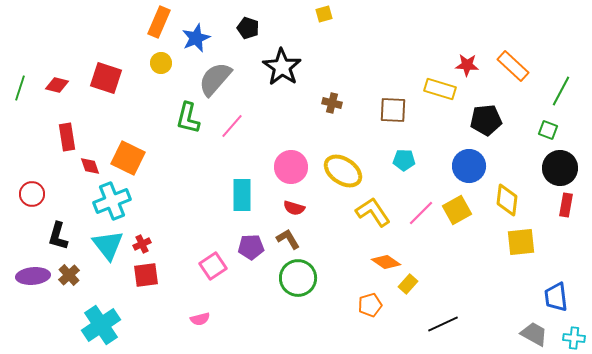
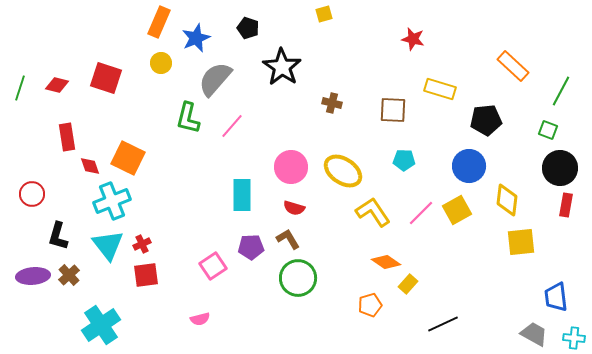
red star at (467, 65): moved 54 px left, 26 px up; rotated 10 degrees clockwise
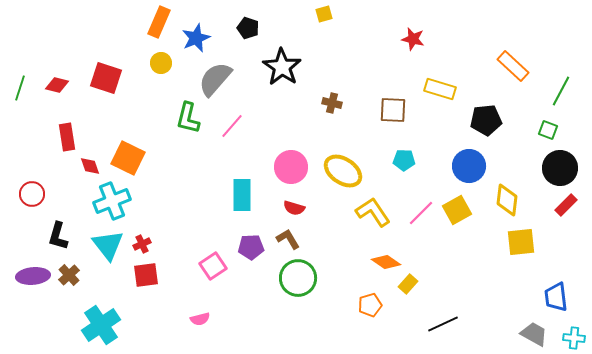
red rectangle at (566, 205): rotated 35 degrees clockwise
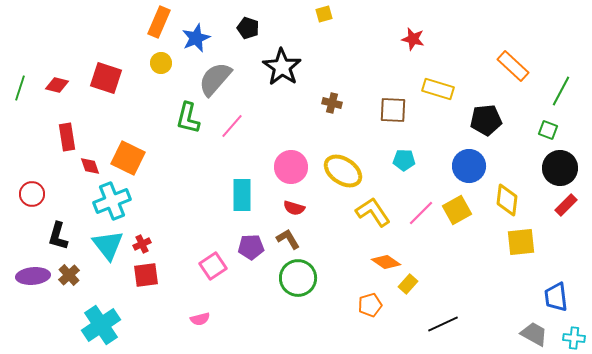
yellow rectangle at (440, 89): moved 2 px left
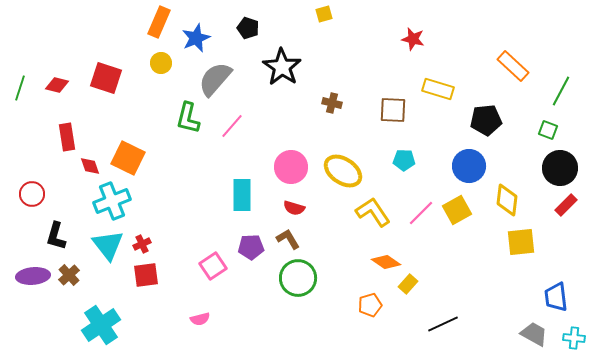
black L-shape at (58, 236): moved 2 px left
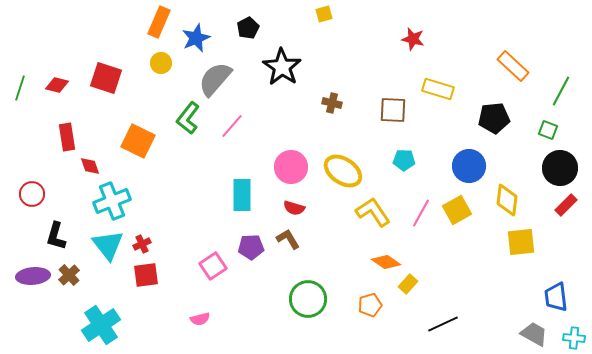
black pentagon at (248, 28): rotated 25 degrees clockwise
green L-shape at (188, 118): rotated 24 degrees clockwise
black pentagon at (486, 120): moved 8 px right, 2 px up
orange square at (128, 158): moved 10 px right, 17 px up
pink line at (421, 213): rotated 16 degrees counterclockwise
green circle at (298, 278): moved 10 px right, 21 px down
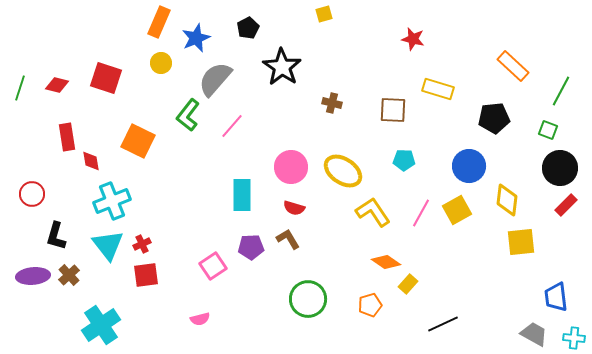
green L-shape at (188, 118): moved 3 px up
red diamond at (90, 166): moved 1 px right, 5 px up; rotated 10 degrees clockwise
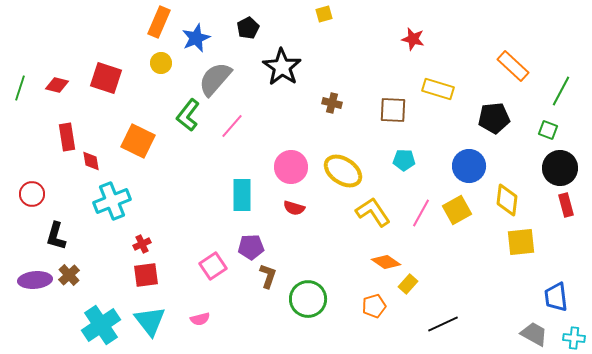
red rectangle at (566, 205): rotated 60 degrees counterclockwise
brown L-shape at (288, 239): moved 20 px left, 37 px down; rotated 50 degrees clockwise
cyan triangle at (108, 245): moved 42 px right, 76 px down
purple ellipse at (33, 276): moved 2 px right, 4 px down
orange pentagon at (370, 305): moved 4 px right, 1 px down
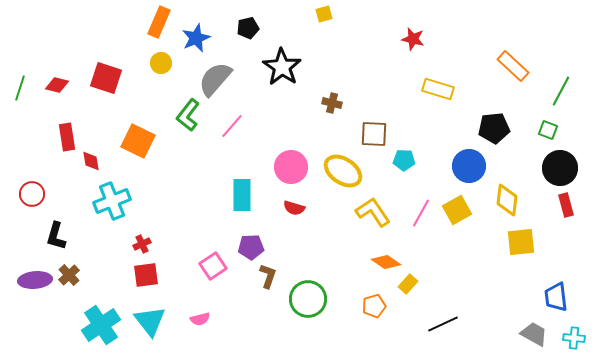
black pentagon at (248, 28): rotated 15 degrees clockwise
brown square at (393, 110): moved 19 px left, 24 px down
black pentagon at (494, 118): moved 10 px down
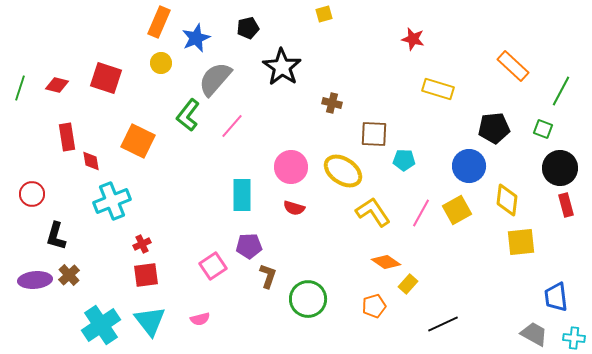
green square at (548, 130): moved 5 px left, 1 px up
purple pentagon at (251, 247): moved 2 px left, 1 px up
